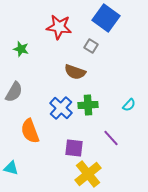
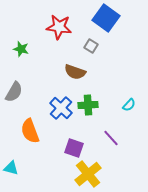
purple square: rotated 12 degrees clockwise
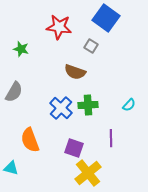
orange semicircle: moved 9 px down
purple line: rotated 42 degrees clockwise
yellow cross: moved 1 px up
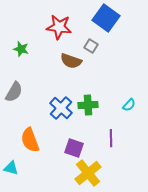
brown semicircle: moved 4 px left, 11 px up
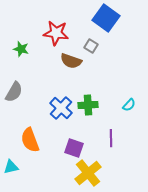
red star: moved 3 px left, 6 px down
cyan triangle: moved 1 px up; rotated 28 degrees counterclockwise
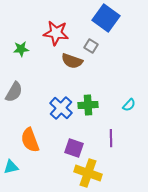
green star: rotated 21 degrees counterclockwise
brown semicircle: moved 1 px right
yellow cross: rotated 32 degrees counterclockwise
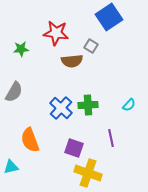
blue square: moved 3 px right, 1 px up; rotated 20 degrees clockwise
brown semicircle: rotated 25 degrees counterclockwise
purple line: rotated 12 degrees counterclockwise
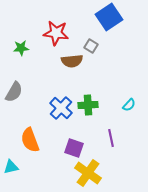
green star: moved 1 px up
yellow cross: rotated 16 degrees clockwise
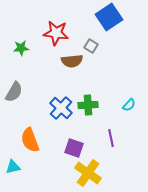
cyan triangle: moved 2 px right
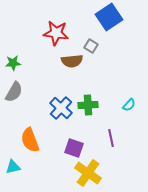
green star: moved 8 px left, 15 px down
